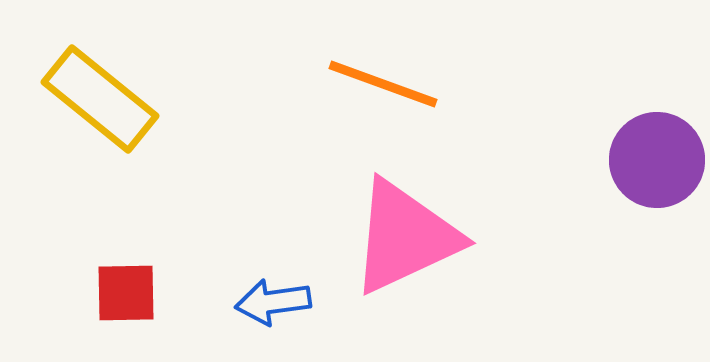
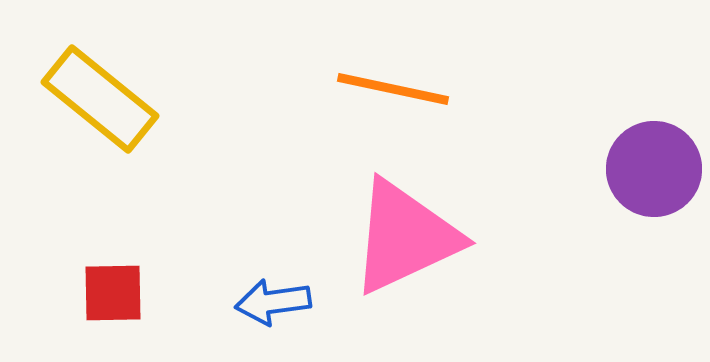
orange line: moved 10 px right, 5 px down; rotated 8 degrees counterclockwise
purple circle: moved 3 px left, 9 px down
red square: moved 13 px left
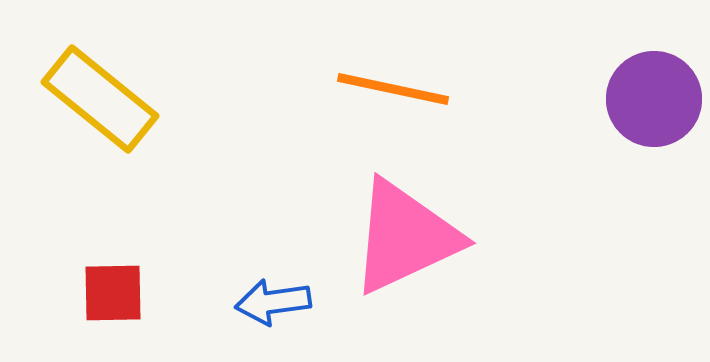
purple circle: moved 70 px up
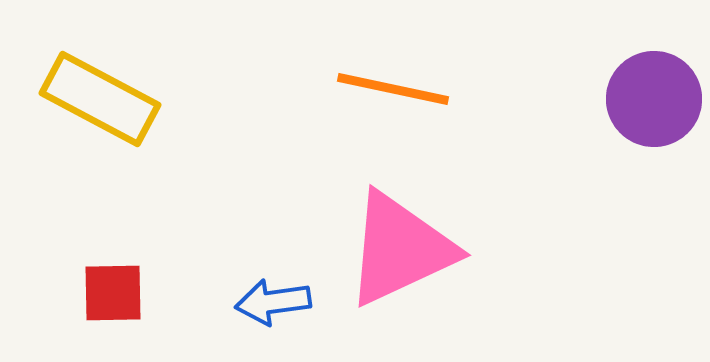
yellow rectangle: rotated 11 degrees counterclockwise
pink triangle: moved 5 px left, 12 px down
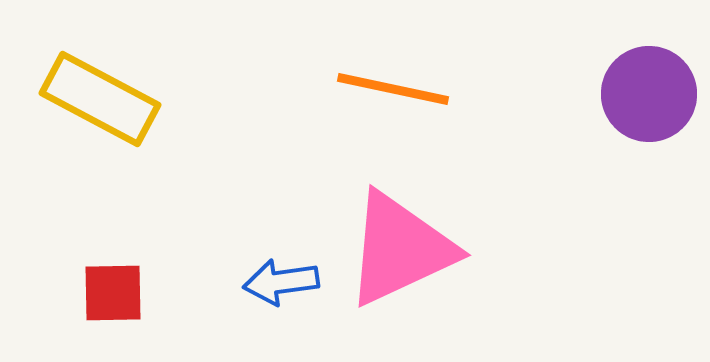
purple circle: moved 5 px left, 5 px up
blue arrow: moved 8 px right, 20 px up
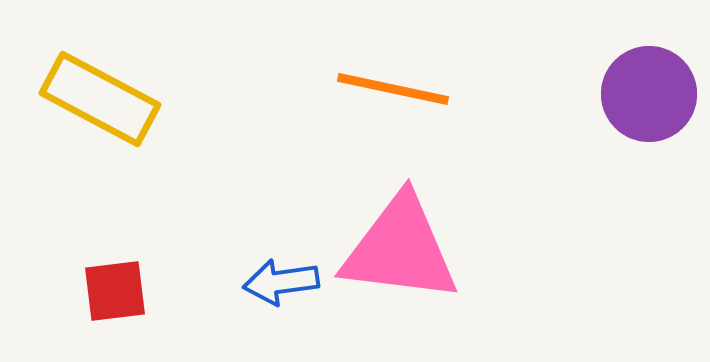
pink triangle: rotated 32 degrees clockwise
red square: moved 2 px right, 2 px up; rotated 6 degrees counterclockwise
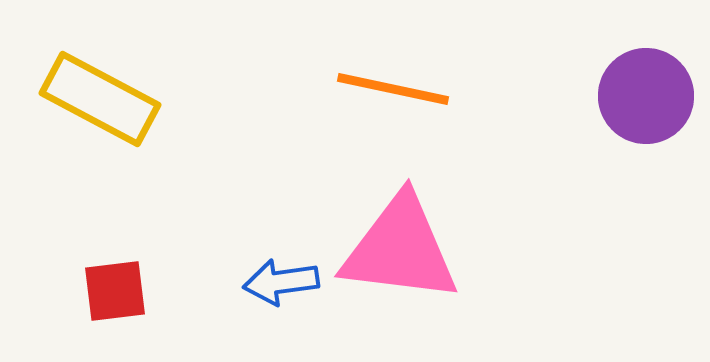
purple circle: moved 3 px left, 2 px down
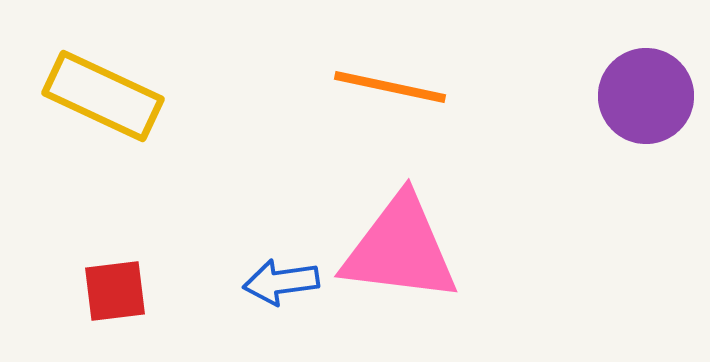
orange line: moved 3 px left, 2 px up
yellow rectangle: moved 3 px right, 3 px up; rotated 3 degrees counterclockwise
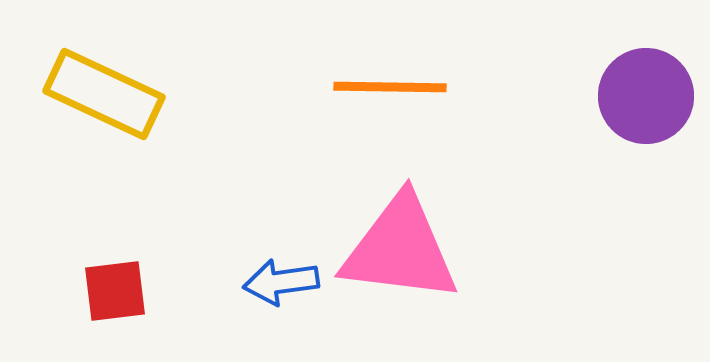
orange line: rotated 11 degrees counterclockwise
yellow rectangle: moved 1 px right, 2 px up
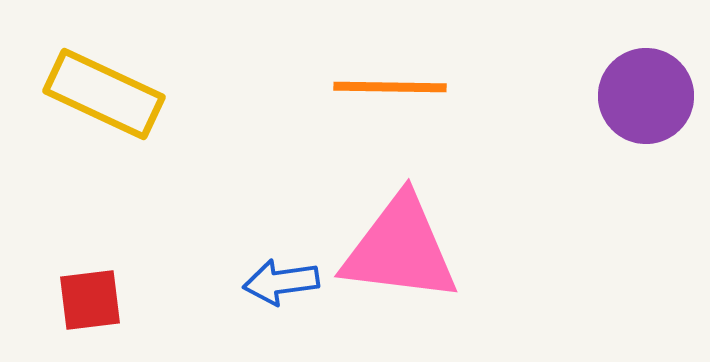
red square: moved 25 px left, 9 px down
